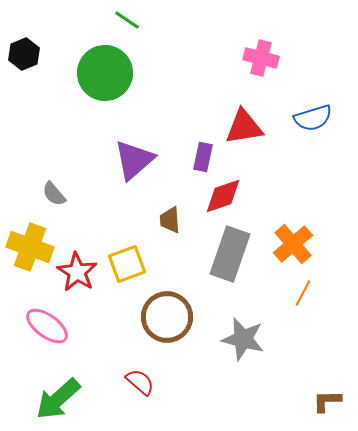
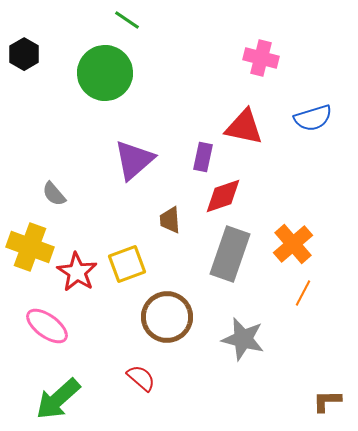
black hexagon: rotated 8 degrees counterclockwise
red triangle: rotated 21 degrees clockwise
red semicircle: moved 1 px right, 4 px up
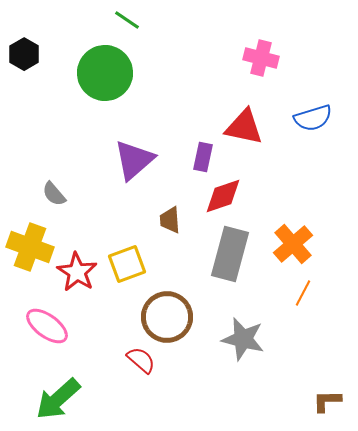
gray rectangle: rotated 4 degrees counterclockwise
red semicircle: moved 18 px up
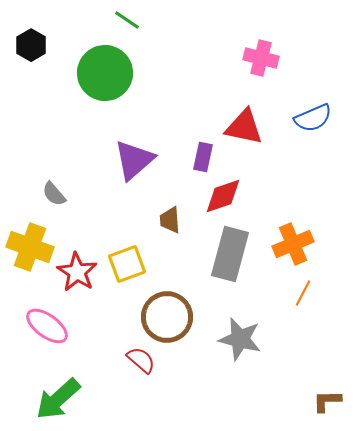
black hexagon: moved 7 px right, 9 px up
blue semicircle: rotated 6 degrees counterclockwise
orange cross: rotated 18 degrees clockwise
gray star: moved 3 px left
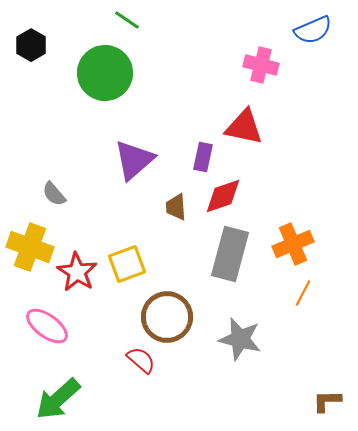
pink cross: moved 7 px down
blue semicircle: moved 88 px up
brown trapezoid: moved 6 px right, 13 px up
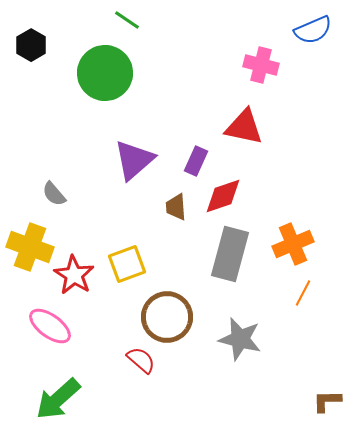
purple rectangle: moved 7 px left, 4 px down; rotated 12 degrees clockwise
red star: moved 3 px left, 3 px down
pink ellipse: moved 3 px right
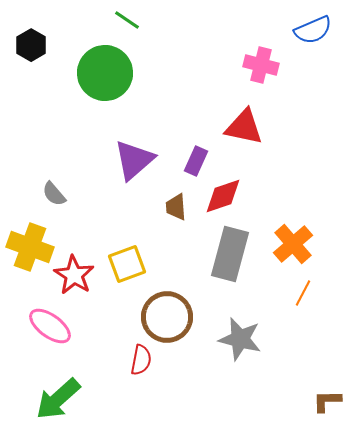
orange cross: rotated 18 degrees counterclockwise
red semicircle: rotated 60 degrees clockwise
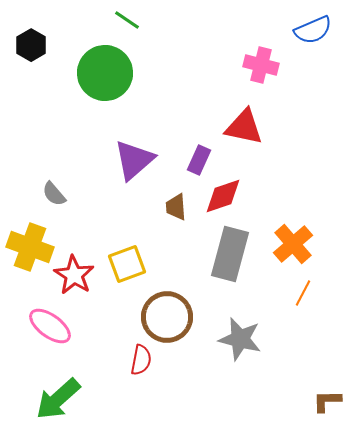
purple rectangle: moved 3 px right, 1 px up
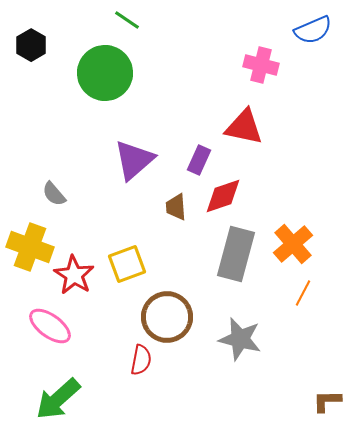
gray rectangle: moved 6 px right
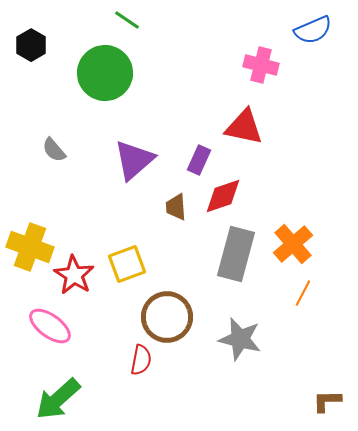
gray semicircle: moved 44 px up
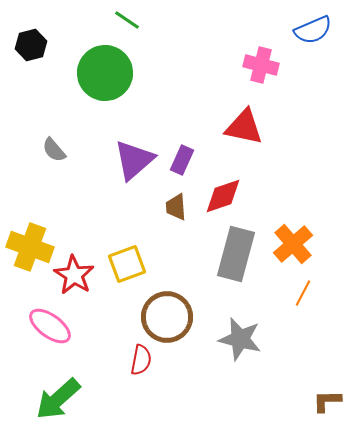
black hexagon: rotated 16 degrees clockwise
purple rectangle: moved 17 px left
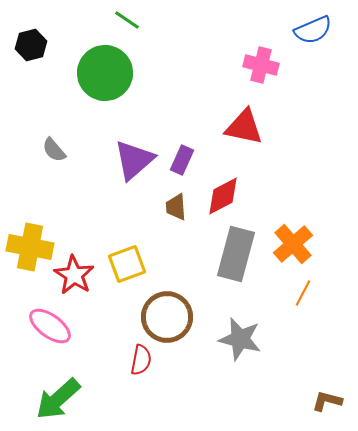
red diamond: rotated 9 degrees counterclockwise
yellow cross: rotated 9 degrees counterclockwise
brown L-shape: rotated 16 degrees clockwise
